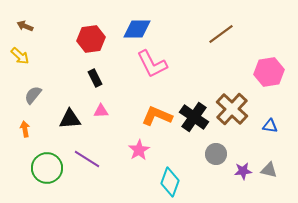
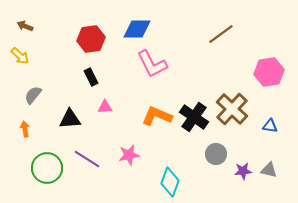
black rectangle: moved 4 px left, 1 px up
pink triangle: moved 4 px right, 4 px up
pink star: moved 10 px left, 5 px down; rotated 20 degrees clockwise
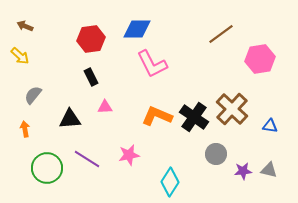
pink hexagon: moved 9 px left, 13 px up
cyan diamond: rotated 12 degrees clockwise
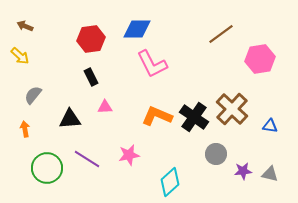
gray triangle: moved 1 px right, 4 px down
cyan diamond: rotated 16 degrees clockwise
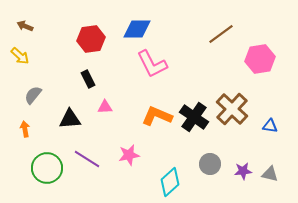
black rectangle: moved 3 px left, 2 px down
gray circle: moved 6 px left, 10 px down
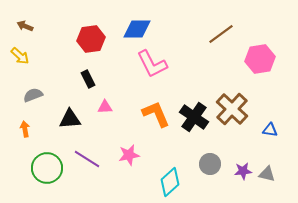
gray semicircle: rotated 30 degrees clockwise
orange L-shape: moved 1 px left, 2 px up; rotated 44 degrees clockwise
blue triangle: moved 4 px down
gray triangle: moved 3 px left
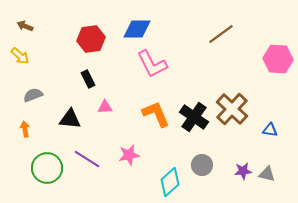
pink hexagon: moved 18 px right; rotated 12 degrees clockwise
black triangle: rotated 10 degrees clockwise
gray circle: moved 8 px left, 1 px down
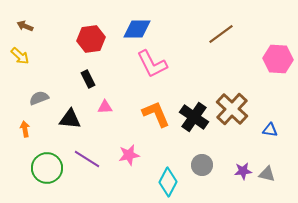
gray semicircle: moved 6 px right, 3 px down
cyan diamond: moved 2 px left; rotated 20 degrees counterclockwise
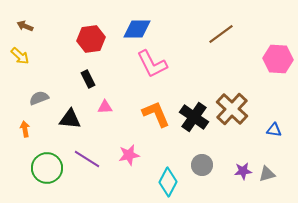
blue triangle: moved 4 px right
gray triangle: rotated 30 degrees counterclockwise
